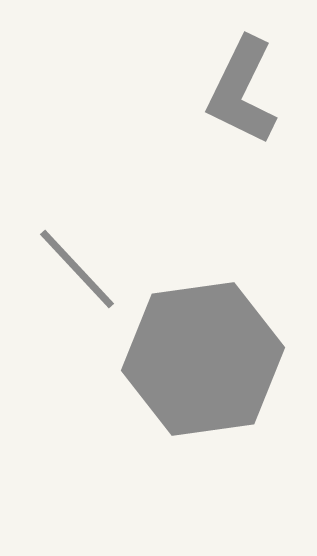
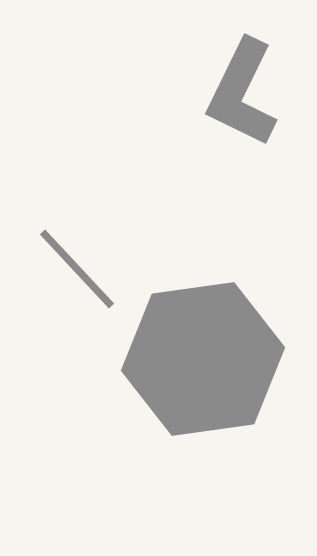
gray L-shape: moved 2 px down
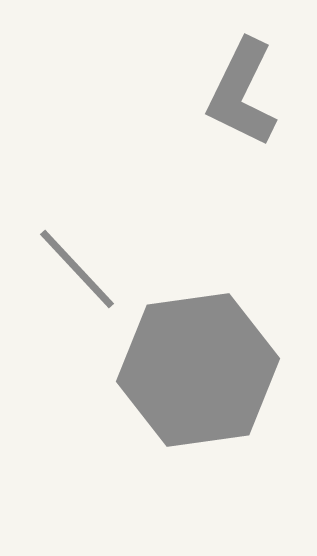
gray hexagon: moved 5 px left, 11 px down
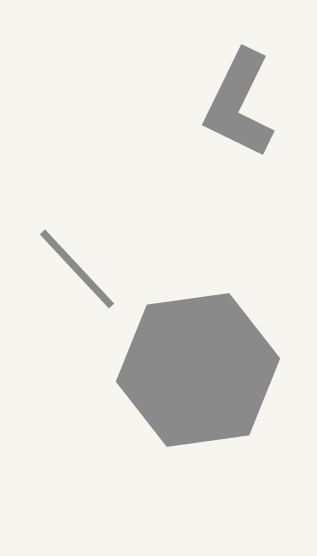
gray L-shape: moved 3 px left, 11 px down
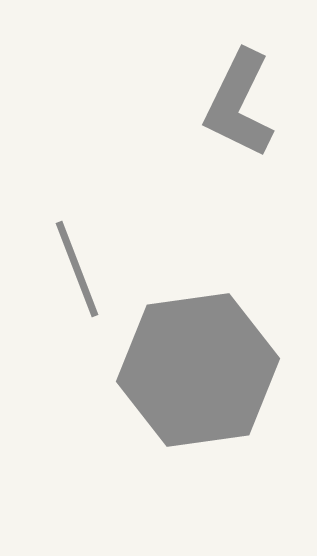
gray line: rotated 22 degrees clockwise
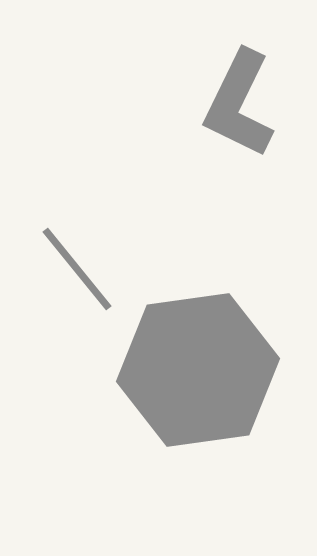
gray line: rotated 18 degrees counterclockwise
